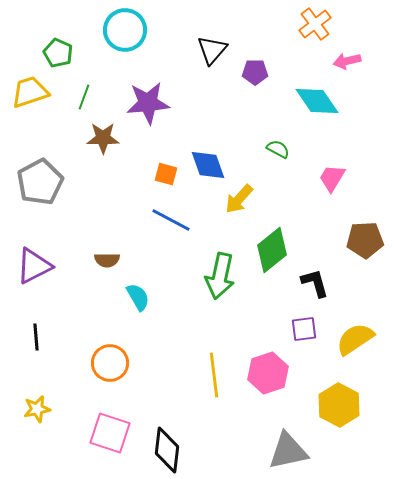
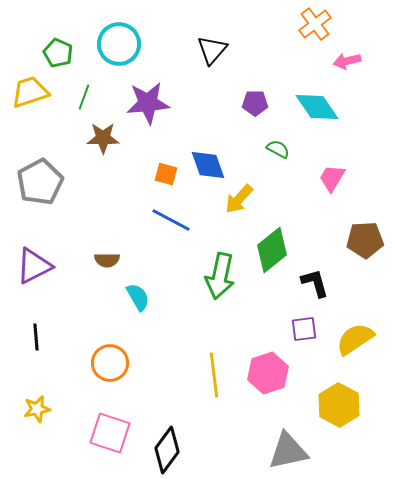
cyan circle: moved 6 px left, 14 px down
purple pentagon: moved 31 px down
cyan diamond: moved 6 px down
black diamond: rotated 30 degrees clockwise
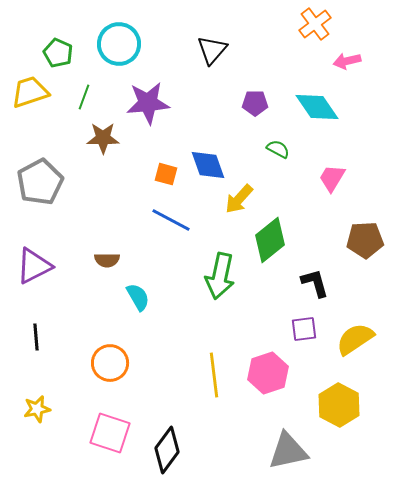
green diamond: moved 2 px left, 10 px up
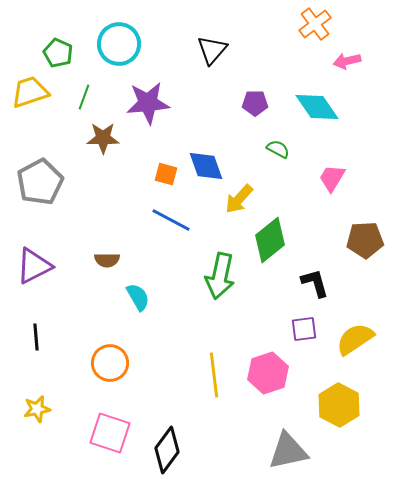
blue diamond: moved 2 px left, 1 px down
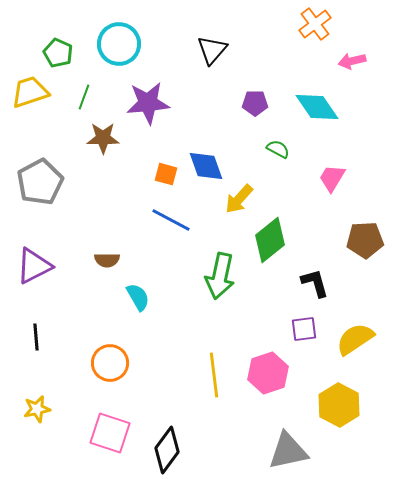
pink arrow: moved 5 px right
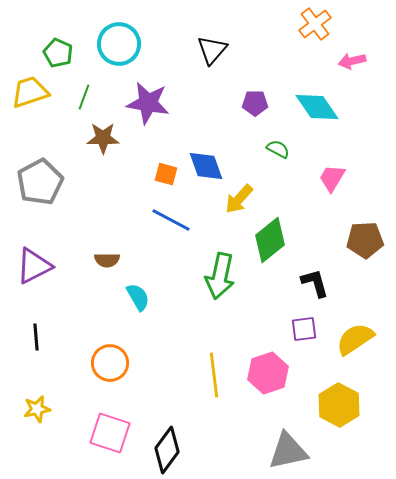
purple star: rotated 15 degrees clockwise
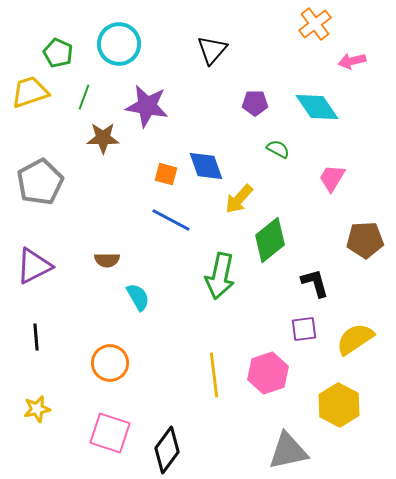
purple star: moved 1 px left, 3 px down
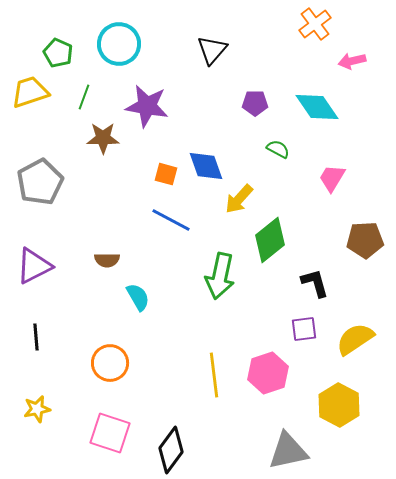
black diamond: moved 4 px right
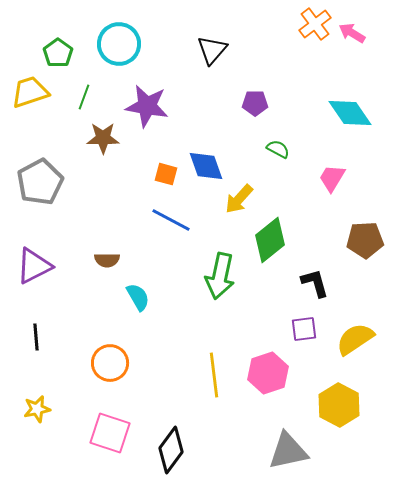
green pentagon: rotated 12 degrees clockwise
pink arrow: moved 28 px up; rotated 44 degrees clockwise
cyan diamond: moved 33 px right, 6 px down
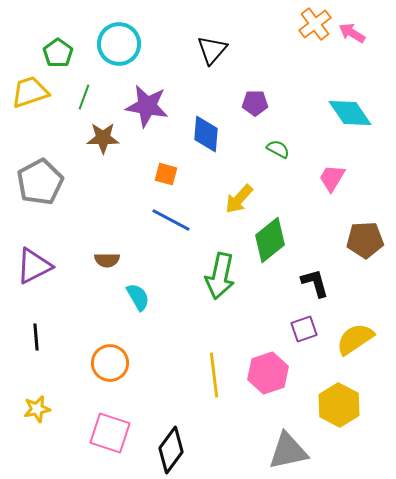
blue diamond: moved 32 px up; rotated 24 degrees clockwise
purple square: rotated 12 degrees counterclockwise
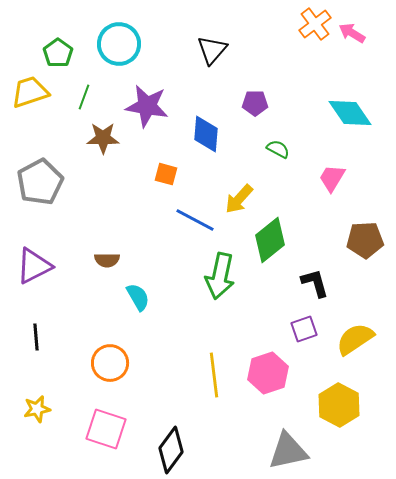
blue line: moved 24 px right
pink square: moved 4 px left, 4 px up
